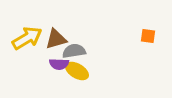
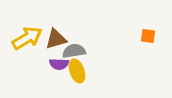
yellow ellipse: rotated 40 degrees clockwise
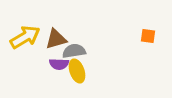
yellow arrow: moved 2 px left, 1 px up
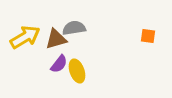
gray semicircle: moved 23 px up
purple semicircle: rotated 54 degrees counterclockwise
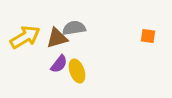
brown triangle: moved 1 px right, 1 px up
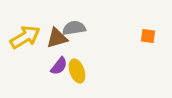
purple semicircle: moved 2 px down
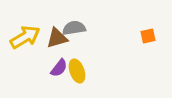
orange square: rotated 21 degrees counterclockwise
purple semicircle: moved 2 px down
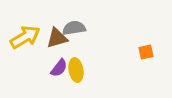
orange square: moved 2 px left, 16 px down
yellow ellipse: moved 1 px left, 1 px up; rotated 10 degrees clockwise
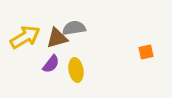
purple semicircle: moved 8 px left, 4 px up
